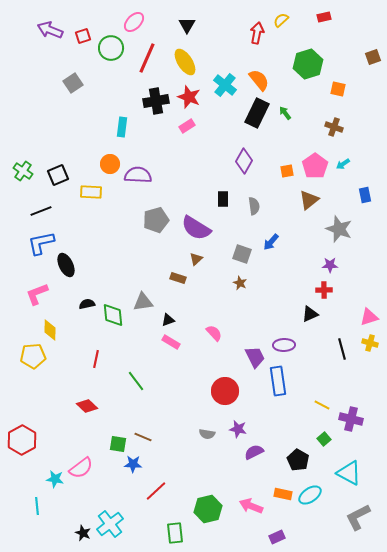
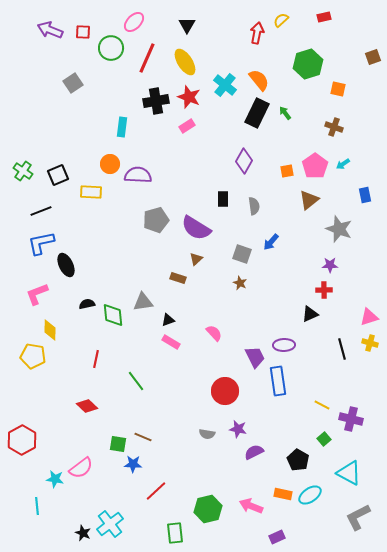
red square at (83, 36): moved 4 px up; rotated 21 degrees clockwise
yellow pentagon at (33, 356): rotated 15 degrees clockwise
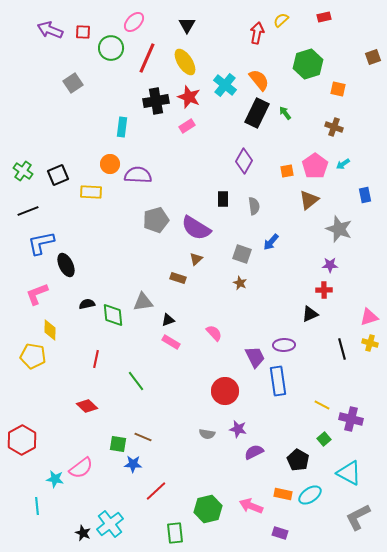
black line at (41, 211): moved 13 px left
purple rectangle at (277, 537): moved 3 px right, 4 px up; rotated 42 degrees clockwise
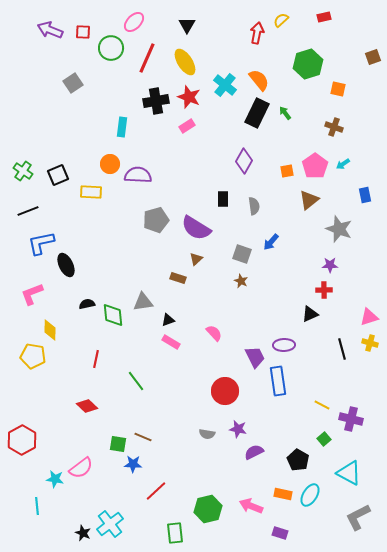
brown star at (240, 283): moved 1 px right, 2 px up
pink L-shape at (37, 294): moved 5 px left
cyan ellipse at (310, 495): rotated 25 degrees counterclockwise
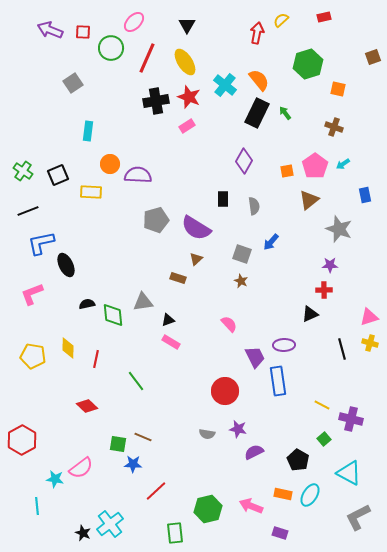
cyan rectangle at (122, 127): moved 34 px left, 4 px down
yellow diamond at (50, 330): moved 18 px right, 18 px down
pink semicircle at (214, 333): moved 15 px right, 9 px up
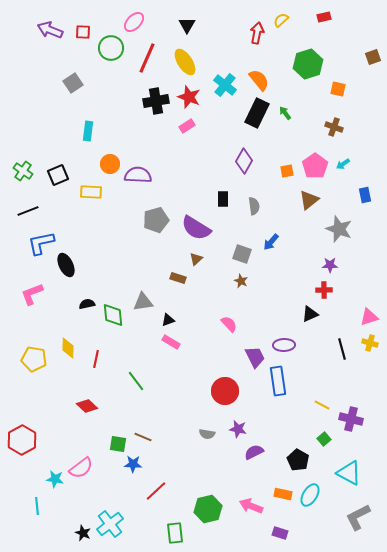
yellow pentagon at (33, 356): moved 1 px right, 3 px down
